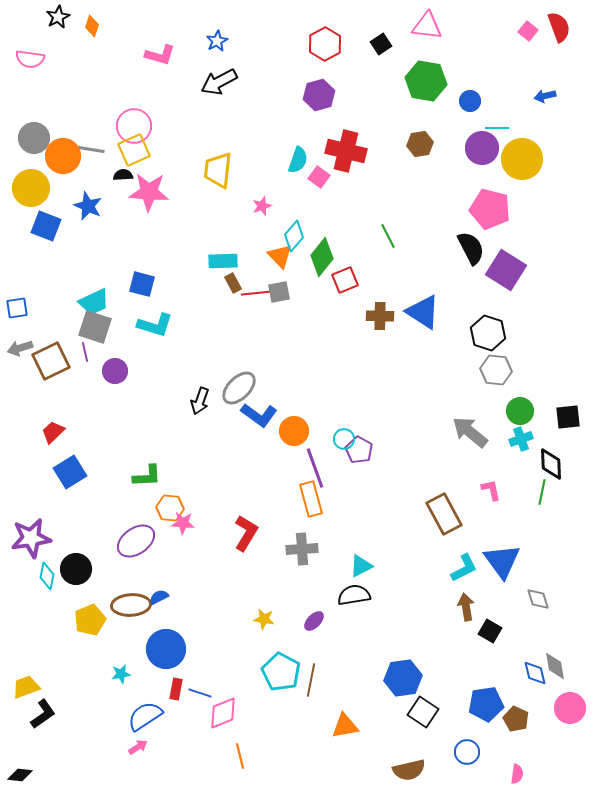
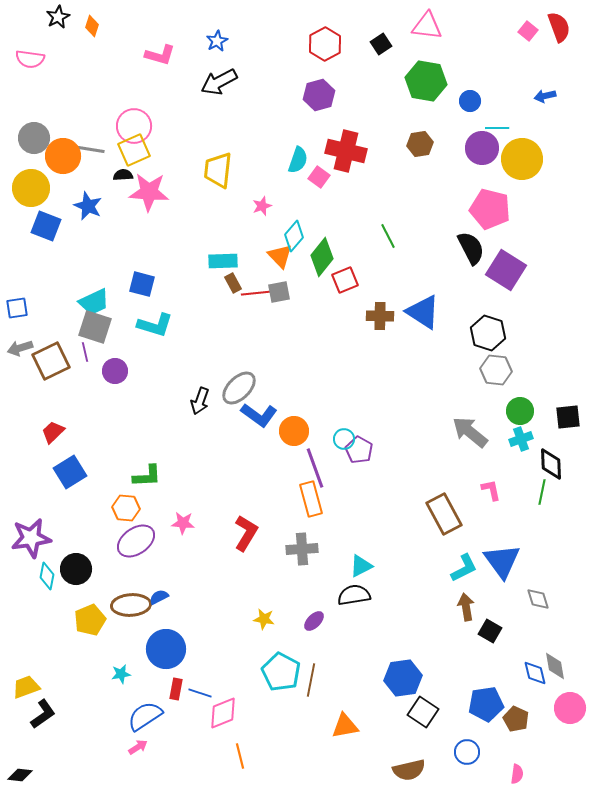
orange hexagon at (170, 508): moved 44 px left
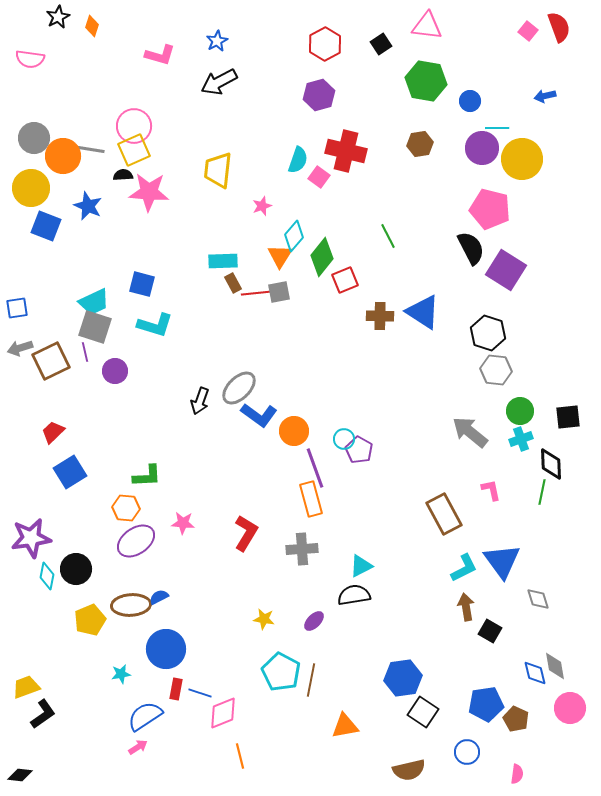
orange triangle at (280, 256): rotated 16 degrees clockwise
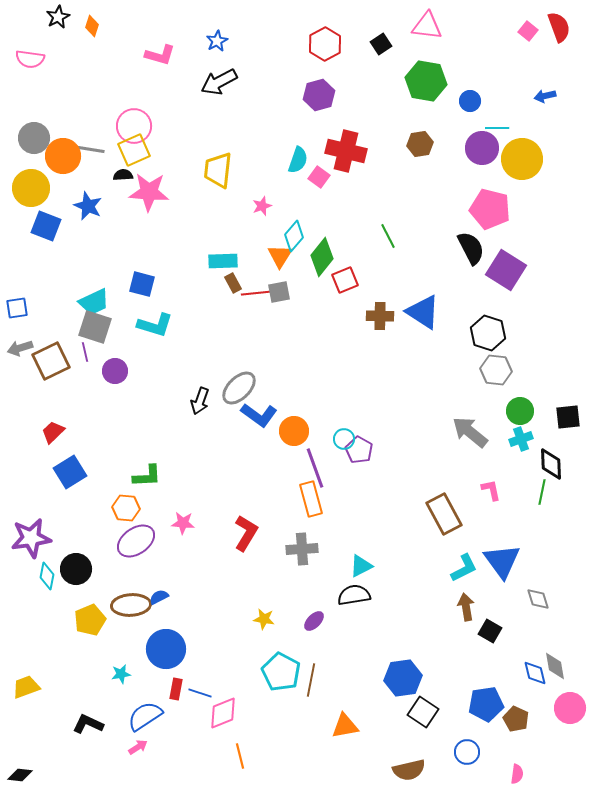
black L-shape at (43, 714): moved 45 px right, 10 px down; rotated 120 degrees counterclockwise
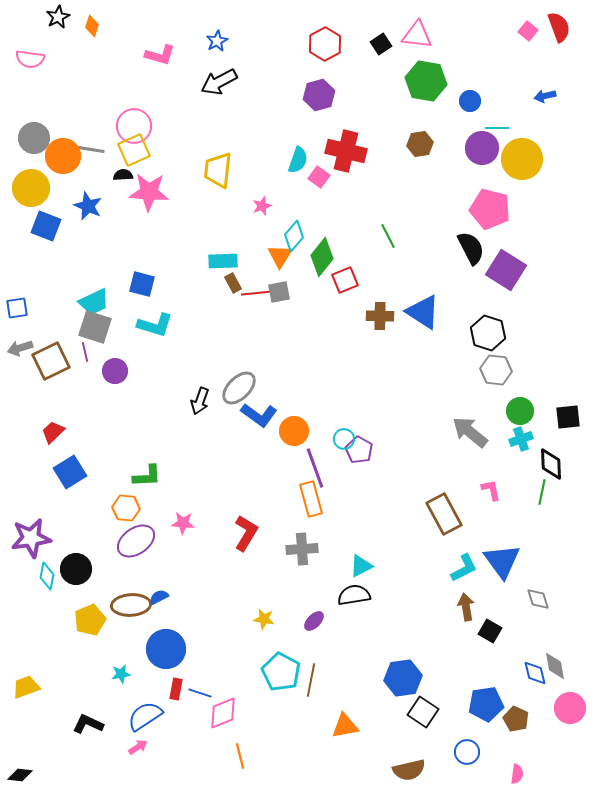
pink triangle at (427, 26): moved 10 px left, 9 px down
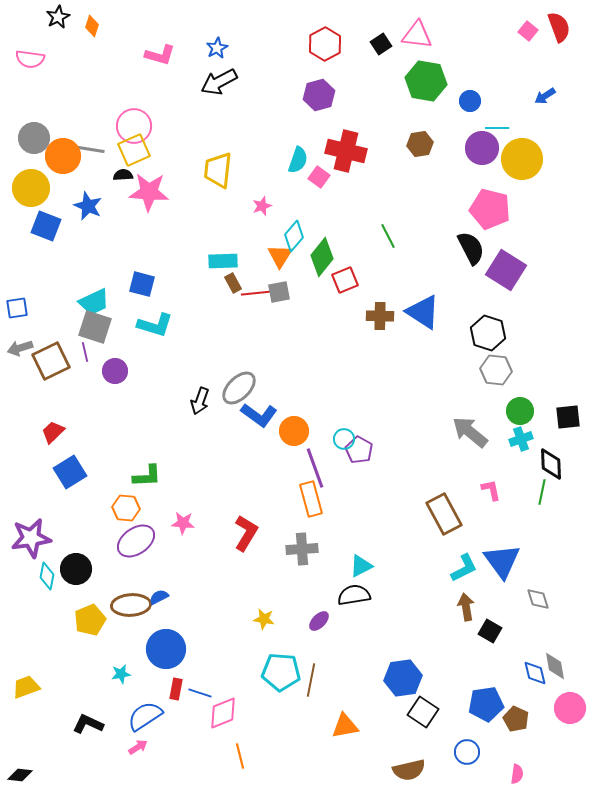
blue star at (217, 41): moved 7 px down
blue arrow at (545, 96): rotated 20 degrees counterclockwise
purple ellipse at (314, 621): moved 5 px right
cyan pentagon at (281, 672): rotated 24 degrees counterclockwise
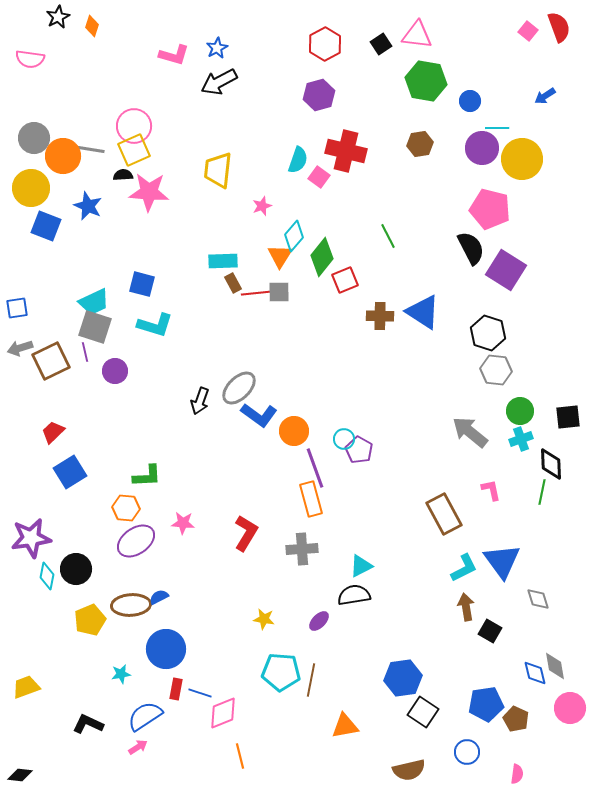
pink L-shape at (160, 55): moved 14 px right
gray square at (279, 292): rotated 10 degrees clockwise
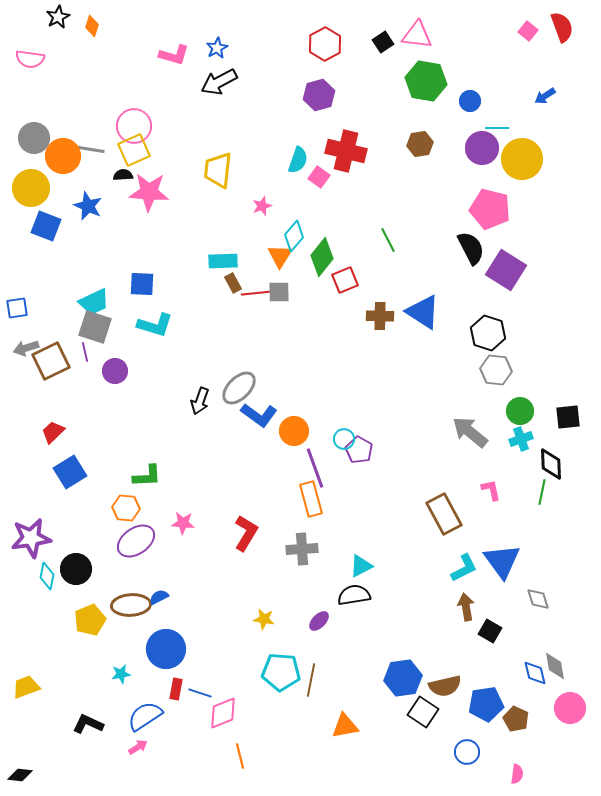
red semicircle at (559, 27): moved 3 px right
black square at (381, 44): moved 2 px right, 2 px up
green line at (388, 236): moved 4 px down
blue square at (142, 284): rotated 12 degrees counterclockwise
gray arrow at (20, 348): moved 6 px right
brown semicircle at (409, 770): moved 36 px right, 84 px up
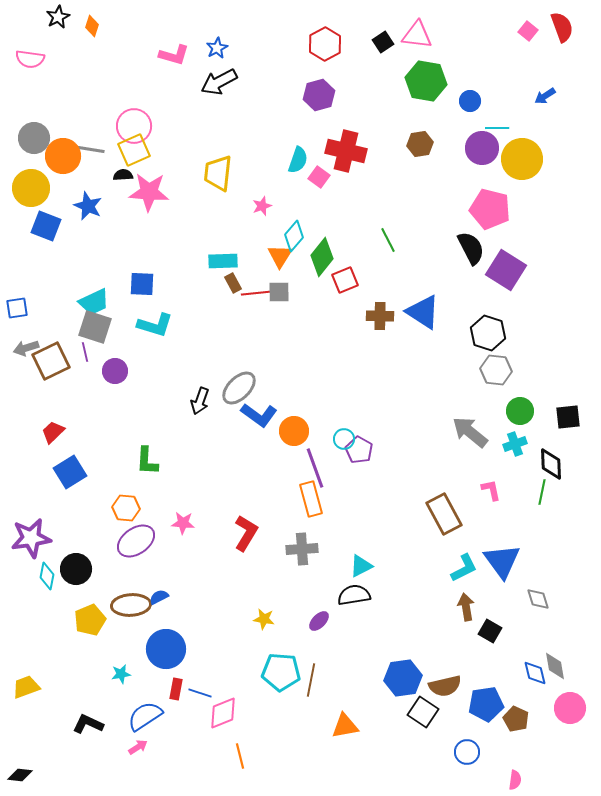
yellow trapezoid at (218, 170): moved 3 px down
cyan cross at (521, 439): moved 6 px left, 5 px down
green L-shape at (147, 476): moved 15 px up; rotated 96 degrees clockwise
pink semicircle at (517, 774): moved 2 px left, 6 px down
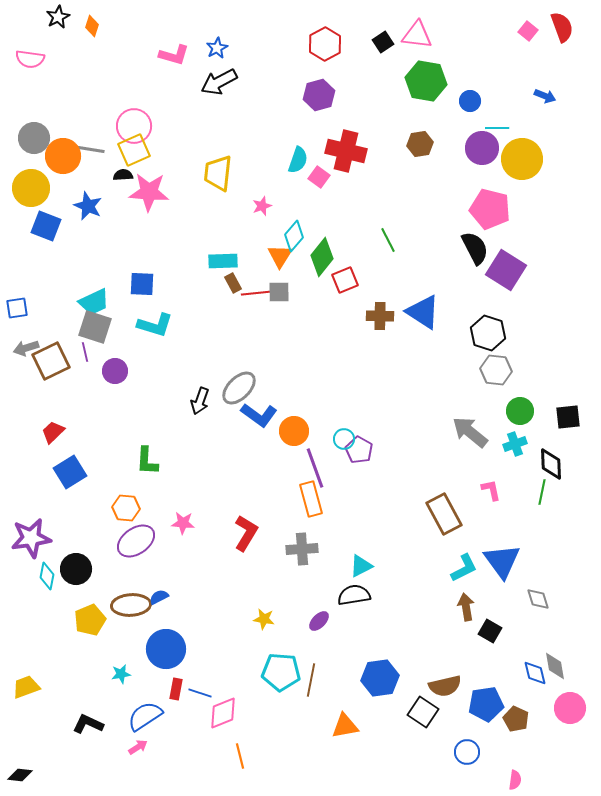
blue arrow at (545, 96): rotated 125 degrees counterclockwise
black semicircle at (471, 248): moved 4 px right
blue hexagon at (403, 678): moved 23 px left
